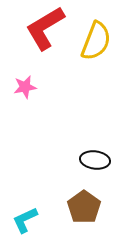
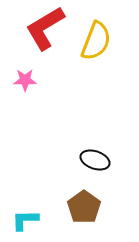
pink star: moved 7 px up; rotated 10 degrees clockwise
black ellipse: rotated 12 degrees clockwise
cyan L-shape: rotated 24 degrees clockwise
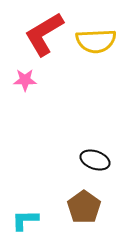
red L-shape: moved 1 px left, 6 px down
yellow semicircle: rotated 66 degrees clockwise
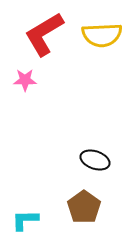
yellow semicircle: moved 6 px right, 6 px up
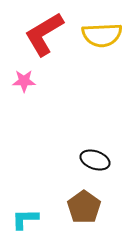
pink star: moved 1 px left, 1 px down
cyan L-shape: moved 1 px up
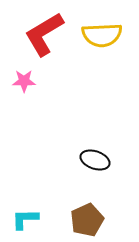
brown pentagon: moved 3 px right, 13 px down; rotated 12 degrees clockwise
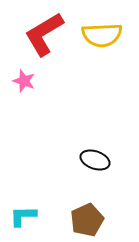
pink star: rotated 20 degrees clockwise
cyan L-shape: moved 2 px left, 3 px up
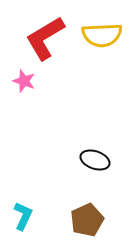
red L-shape: moved 1 px right, 4 px down
cyan L-shape: rotated 116 degrees clockwise
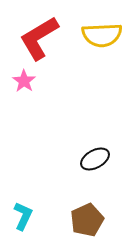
red L-shape: moved 6 px left
pink star: rotated 15 degrees clockwise
black ellipse: moved 1 px up; rotated 48 degrees counterclockwise
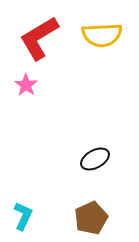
pink star: moved 2 px right, 4 px down
brown pentagon: moved 4 px right, 2 px up
